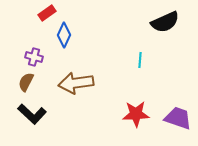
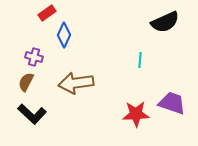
purple trapezoid: moved 6 px left, 15 px up
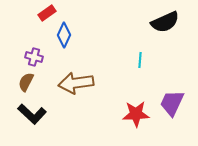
purple trapezoid: rotated 84 degrees counterclockwise
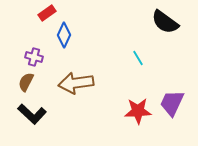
black semicircle: rotated 60 degrees clockwise
cyan line: moved 2 px left, 2 px up; rotated 35 degrees counterclockwise
red star: moved 2 px right, 3 px up
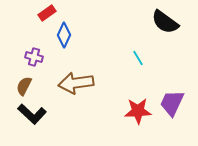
brown semicircle: moved 2 px left, 4 px down
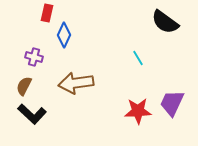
red rectangle: rotated 42 degrees counterclockwise
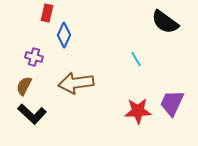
cyan line: moved 2 px left, 1 px down
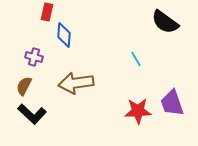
red rectangle: moved 1 px up
blue diamond: rotated 20 degrees counterclockwise
purple trapezoid: rotated 44 degrees counterclockwise
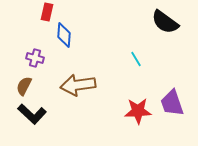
purple cross: moved 1 px right, 1 px down
brown arrow: moved 2 px right, 2 px down
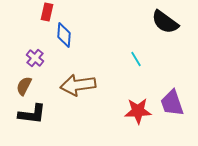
purple cross: rotated 24 degrees clockwise
black L-shape: rotated 36 degrees counterclockwise
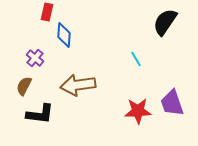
black semicircle: rotated 88 degrees clockwise
black L-shape: moved 8 px right
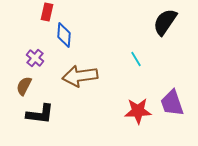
brown arrow: moved 2 px right, 9 px up
